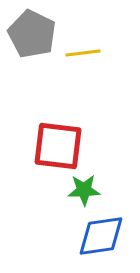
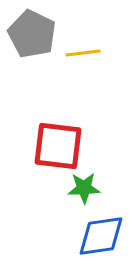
green star: moved 2 px up
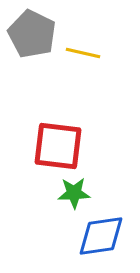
yellow line: rotated 20 degrees clockwise
green star: moved 10 px left, 5 px down
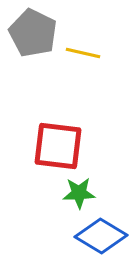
gray pentagon: moved 1 px right, 1 px up
green star: moved 5 px right
blue diamond: rotated 39 degrees clockwise
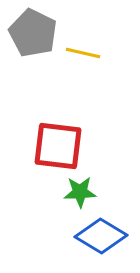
green star: moved 1 px right, 1 px up
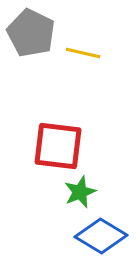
gray pentagon: moved 2 px left
green star: rotated 20 degrees counterclockwise
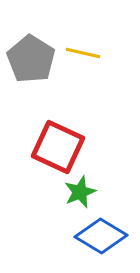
gray pentagon: moved 26 px down; rotated 6 degrees clockwise
red square: moved 1 px down; rotated 18 degrees clockwise
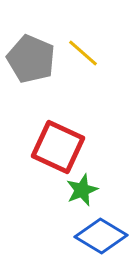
yellow line: rotated 28 degrees clockwise
gray pentagon: rotated 9 degrees counterclockwise
green star: moved 2 px right, 2 px up
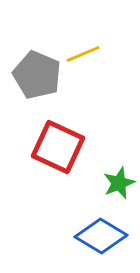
yellow line: moved 1 px down; rotated 64 degrees counterclockwise
gray pentagon: moved 6 px right, 16 px down
green star: moved 37 px right, 7 px up
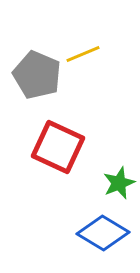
blue diamond: moved 2 px right, 3 px up
